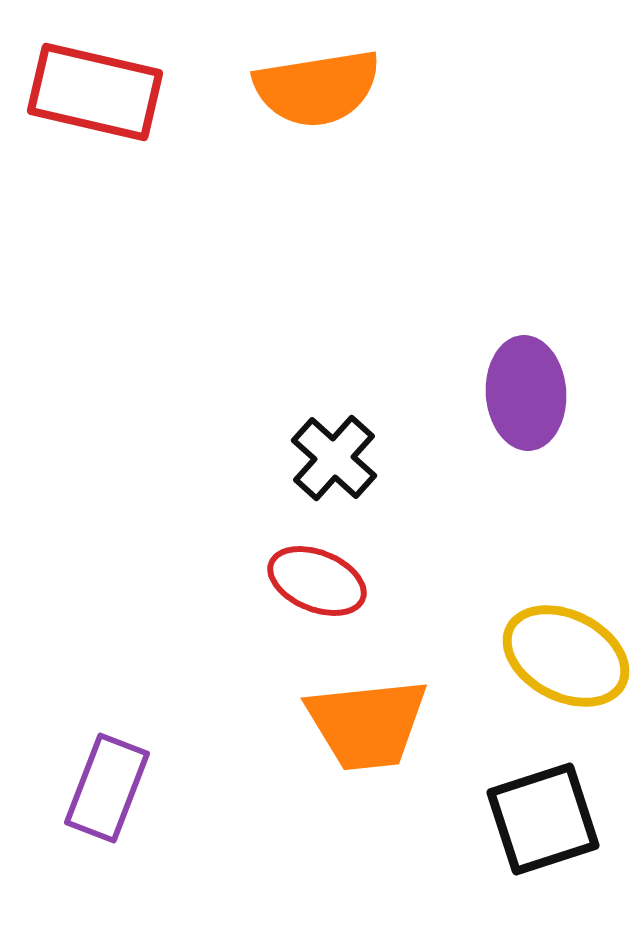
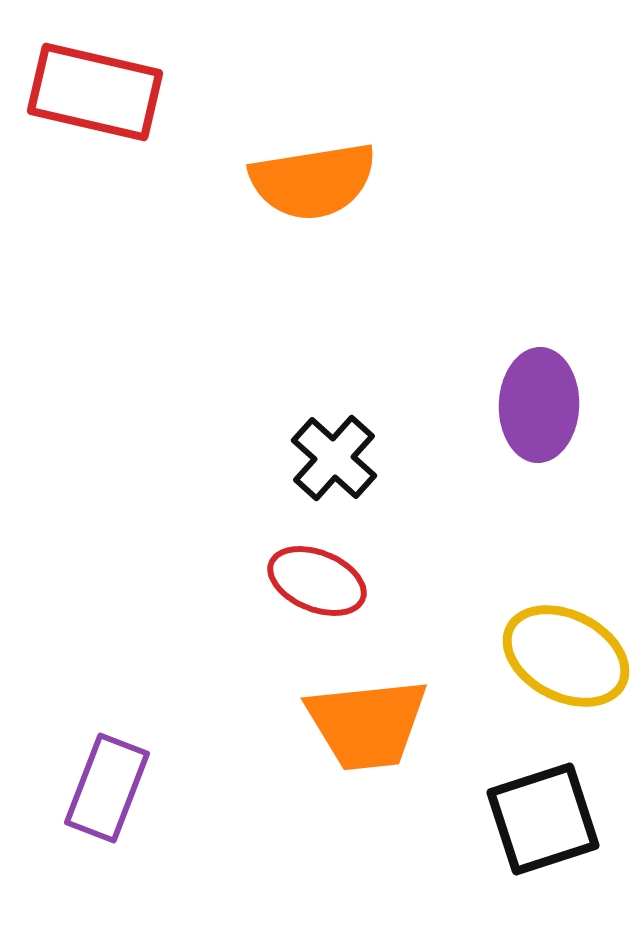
orange semicircle: moved 4 px left, 93 px down
purple ellipse: moved 13 px right, 12 px down; rotated 6 degrees clockwise
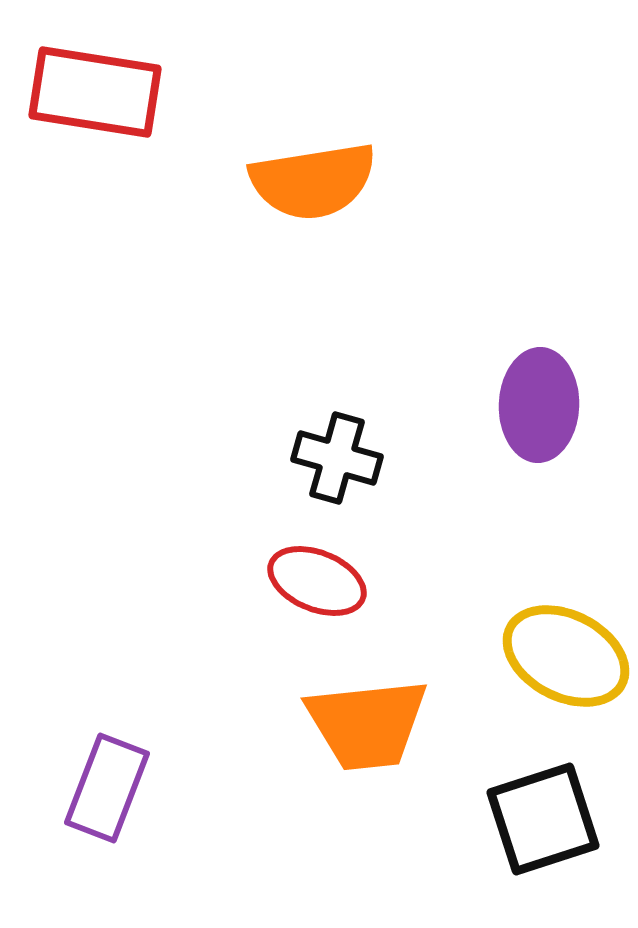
red rectangle: rotated 4 degrees counterclockwise
black cross: moved 3 px right; rotated 26 degrees counterclockwise
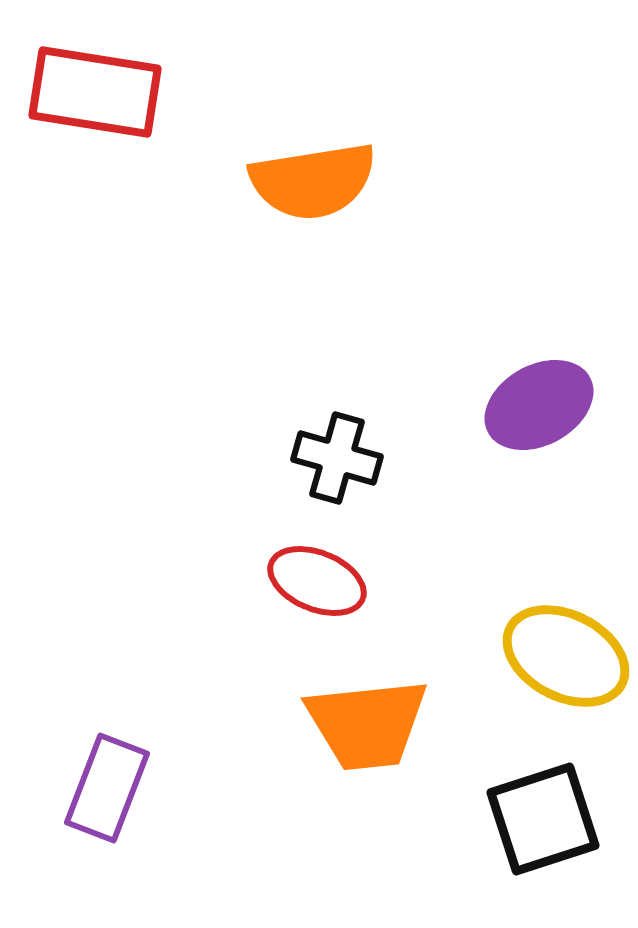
purple ellipse: rotated 59 degrees clockwise
